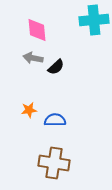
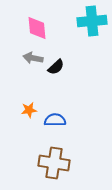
cyan cross: moved 2 px left, 1 px down
pink diamond: moved 2 px up
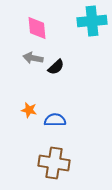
orange star: rotated 21 degrees clockwise
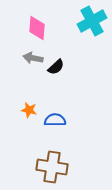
cyan cross: rotated 24 degrees counterclockwise
pink diamond: rotated 10 degrees clockwise
brown cross: moved 2 px left, 4 px down
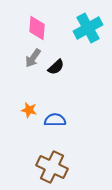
cyan cross: moved 4 px left, 7 px down
gray arrow: rotated 66 degrees counterclockwise
brown cross: rotated 16 degrees clockwise
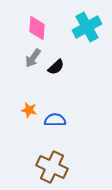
cyan cross: moved 1 px left, 1 px up
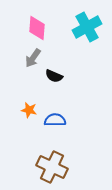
black semicircle: moved 2 px left, 9 px down; rotated 66 degrees clockwise
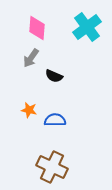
cyan cross: rotated 8 degrees counterclockwise
gray arrow: moved 2 px left
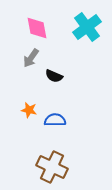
pink diamond: rotated 15 degrees counterclockwise
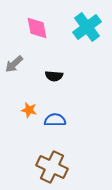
gray arrow: moved 17 px left, 6 px down; rotated 12 degrees clockwise
black semicircle: rotated 18 degrees counterclockwise
